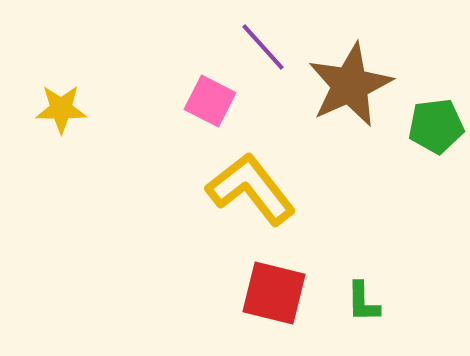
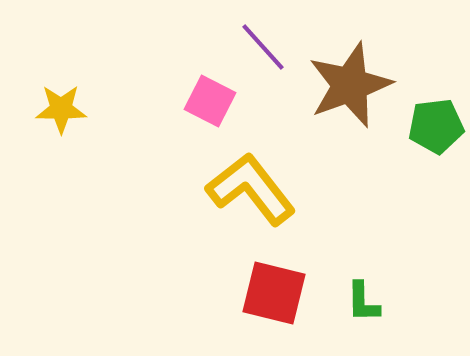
brown star: rotated 4 degrees clockwise
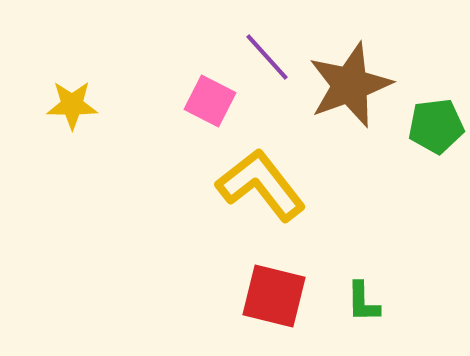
purple line: moved 4 px right, 10 px down
yellow star: moved 11 px right, 4 px up
yellow L-shape: moved 10 px right, 4 px up
red square: moved 3 px down
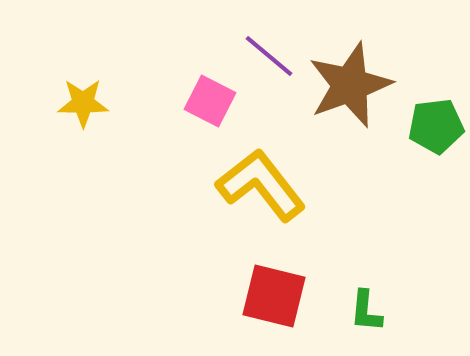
purple line: moved 2 px right, 1 px up; rotated 8 degrees counterclockwise
yellow star: moved 11 px right, 2 px up
green L-shape: moved 3 px right, 9 px down; rotated 6 degrees clockwise
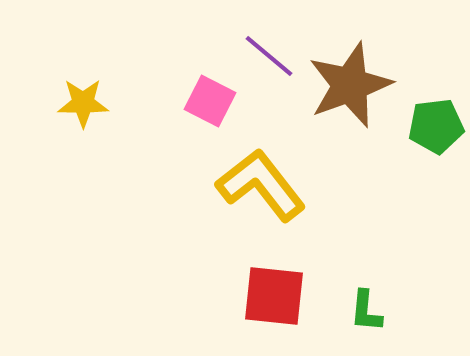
red square: rotated 8 degrees counterclockwise
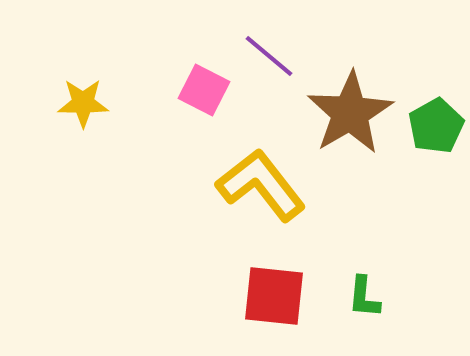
brown star: moved 28 px down; rotated 10 degrees counterclockwise
pink square: moved 6 px left, 11 px up
green pentagon: rotated 22 degrees counterclockwise
green L-shape: moved 2 px left, 14 px up
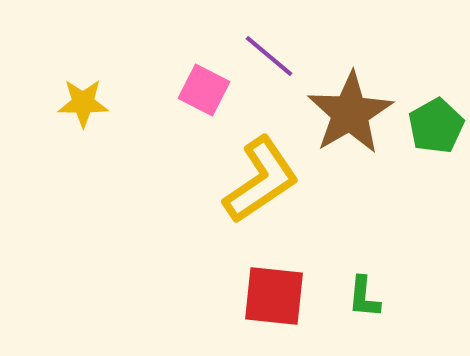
yellow L-shape: moved 5 px up; rotated 94 degrees clockwise
